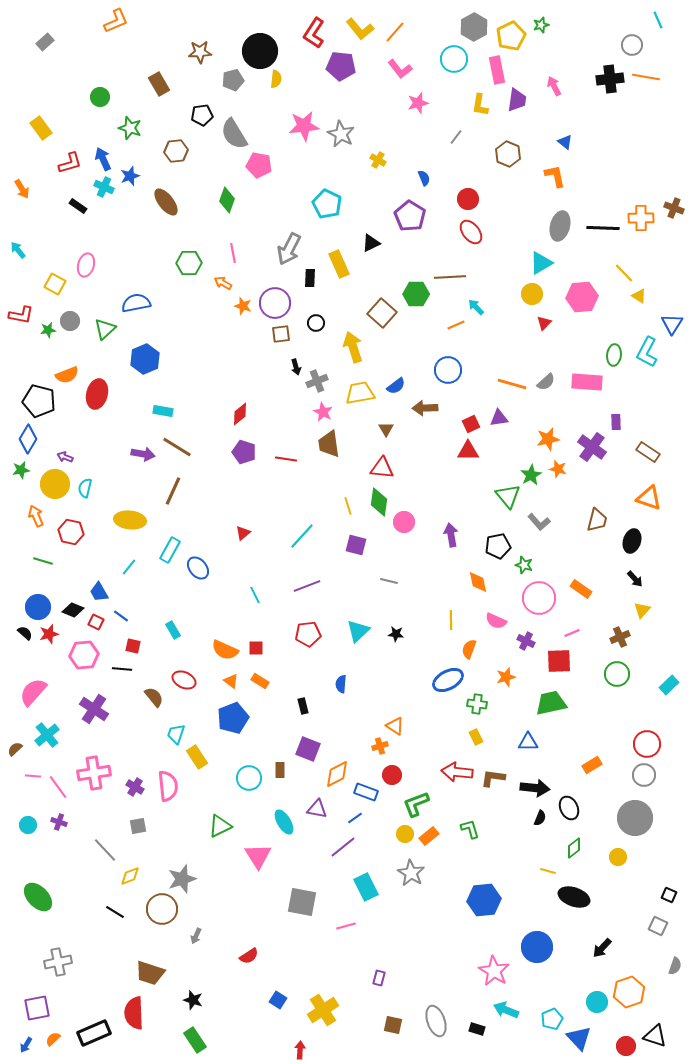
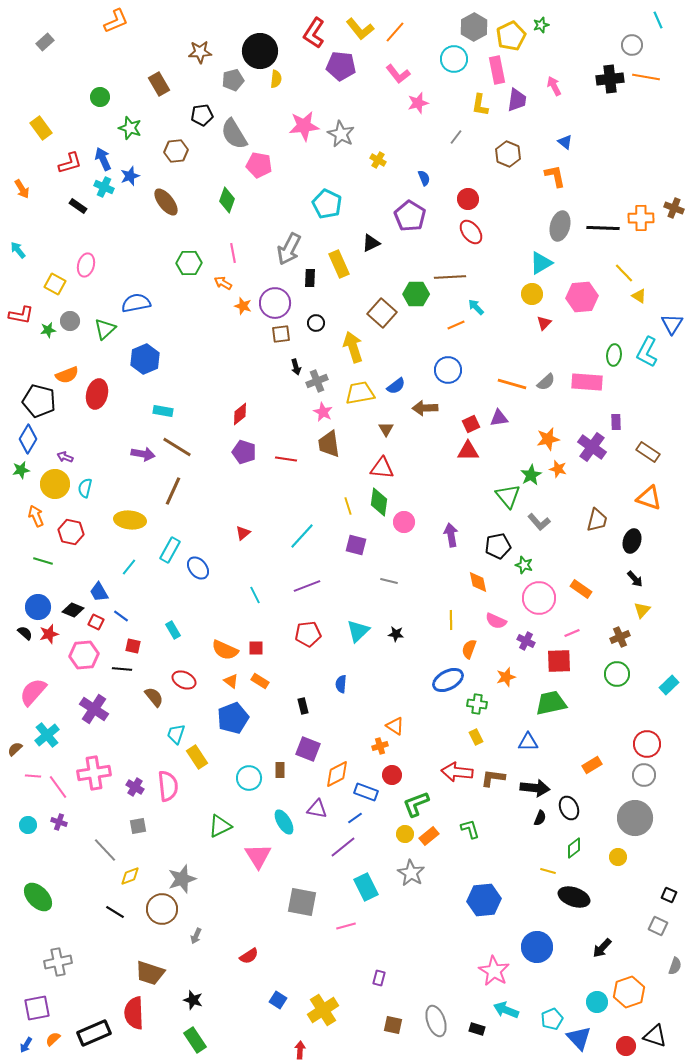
pink L-shape at (400, 69): moved 2 px left, 5 px down
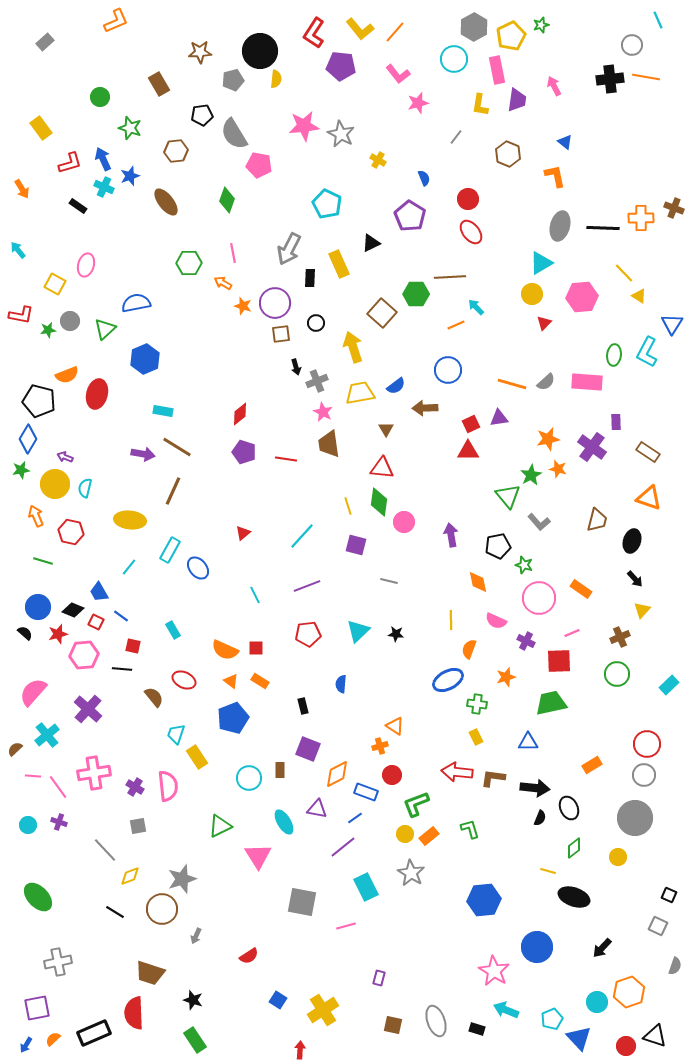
red star at (49, 634): moved 9 px right
purple cross at (94, 709): moved 6 px left; rotated 8 degrees clockwise
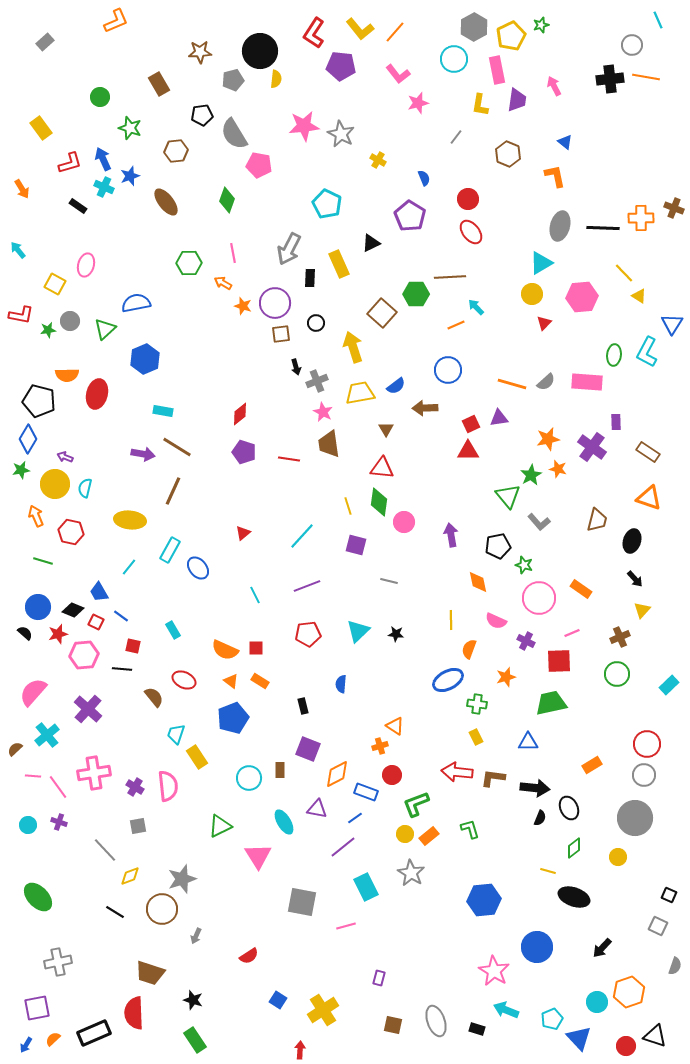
orange semicircle at (67, 375): rotated 20 degrees clockwise
red line at (286, 459): moved 3 px right
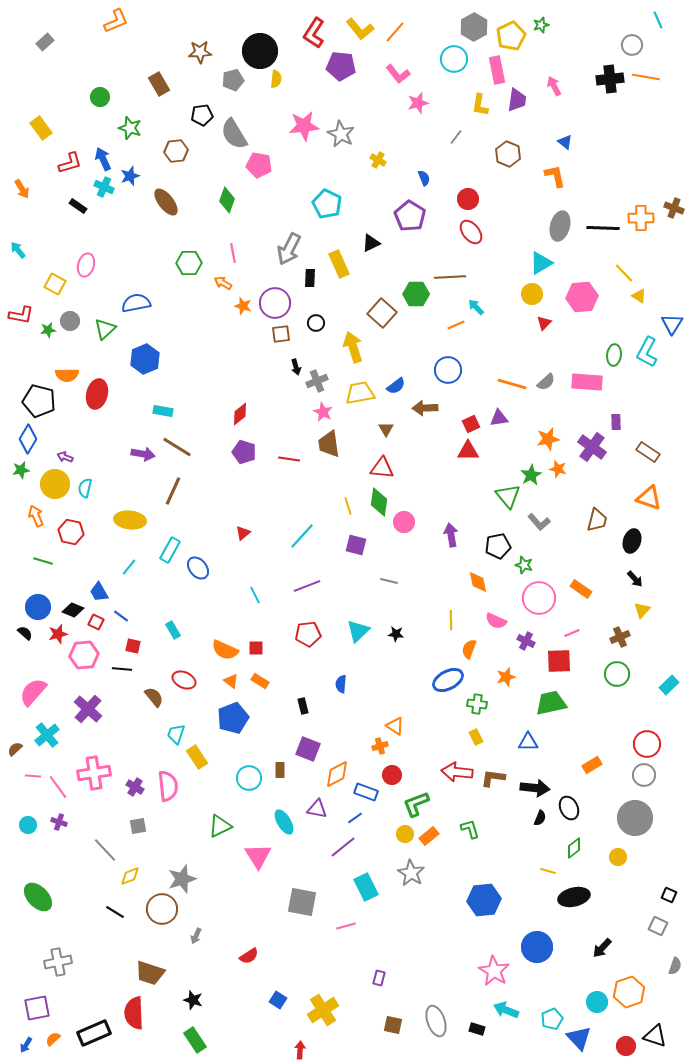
black ellipse at (574, 897): rotated 32 degrees counterclockwise
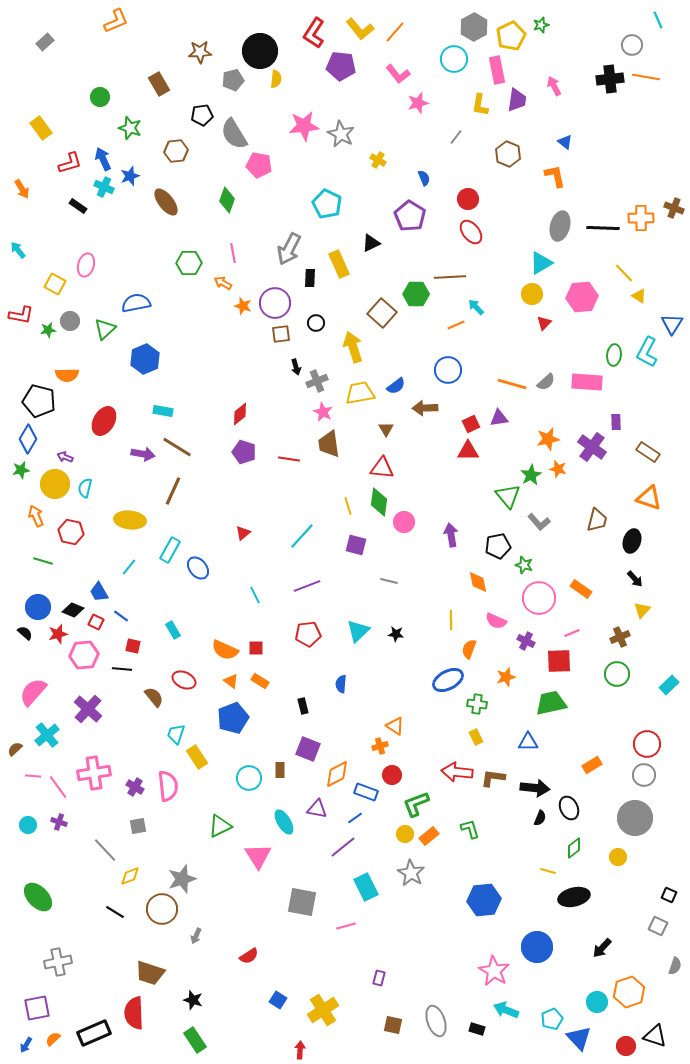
red ellipse at (97, 394): moved 7 px right, 27 px down; rotated 16 degrees clockwise
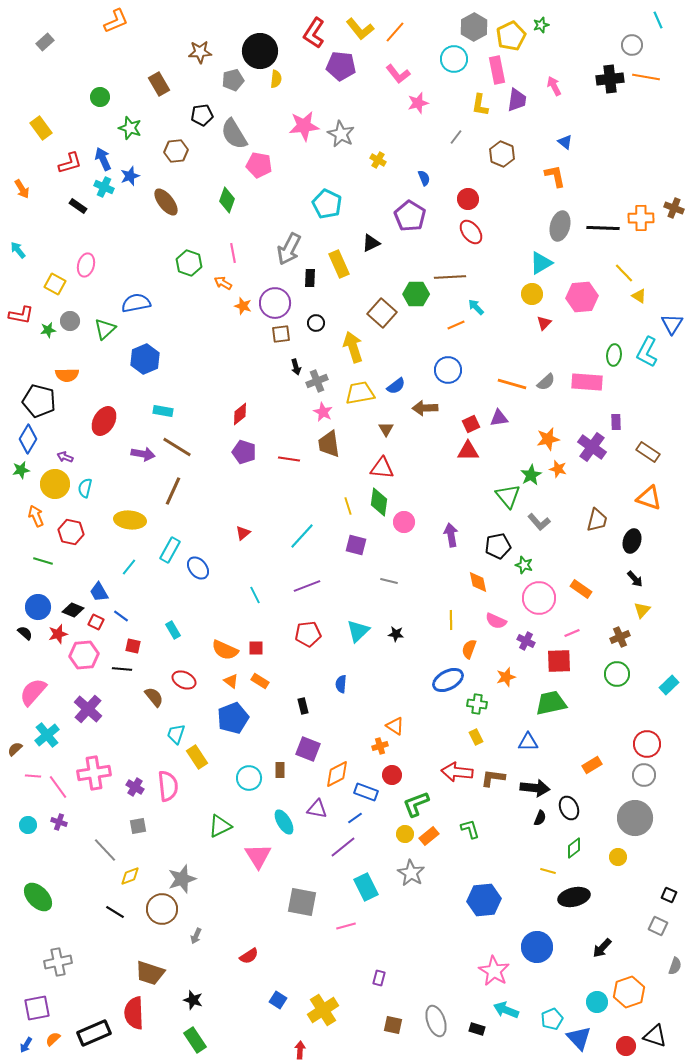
brown hexagon at (508, 154): moved 6 px left
green hexagon at (189, 263): rotated 20 degrees clockwise
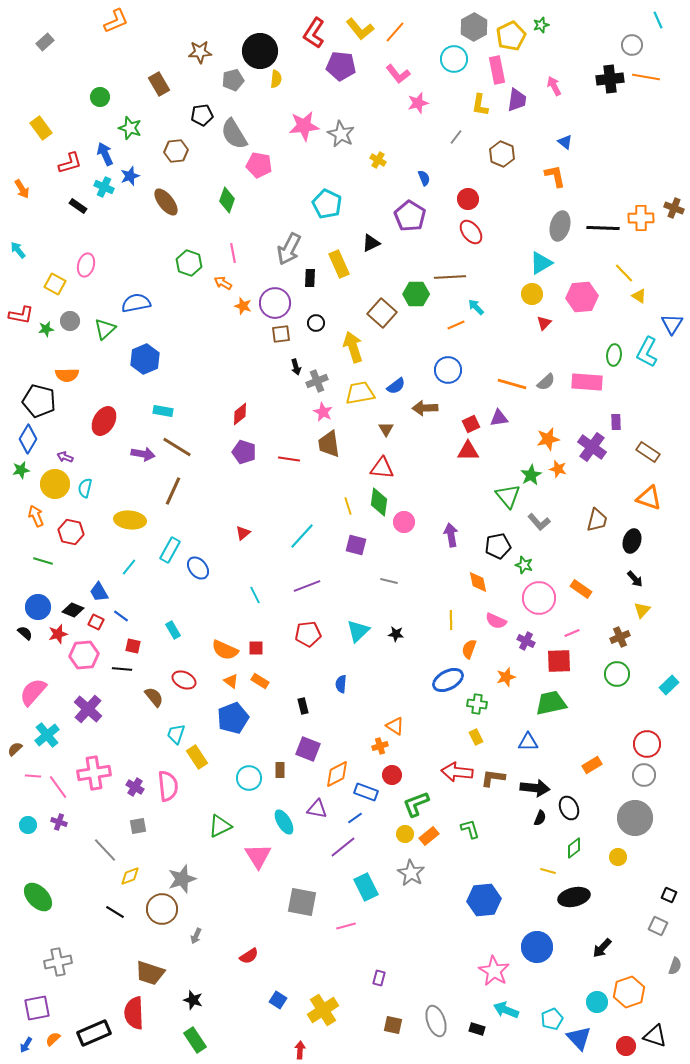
blue arrow at (103, 159): moved 2 px right, 5 px up
green star at (48, 330): moved 2 px left, 1 px up
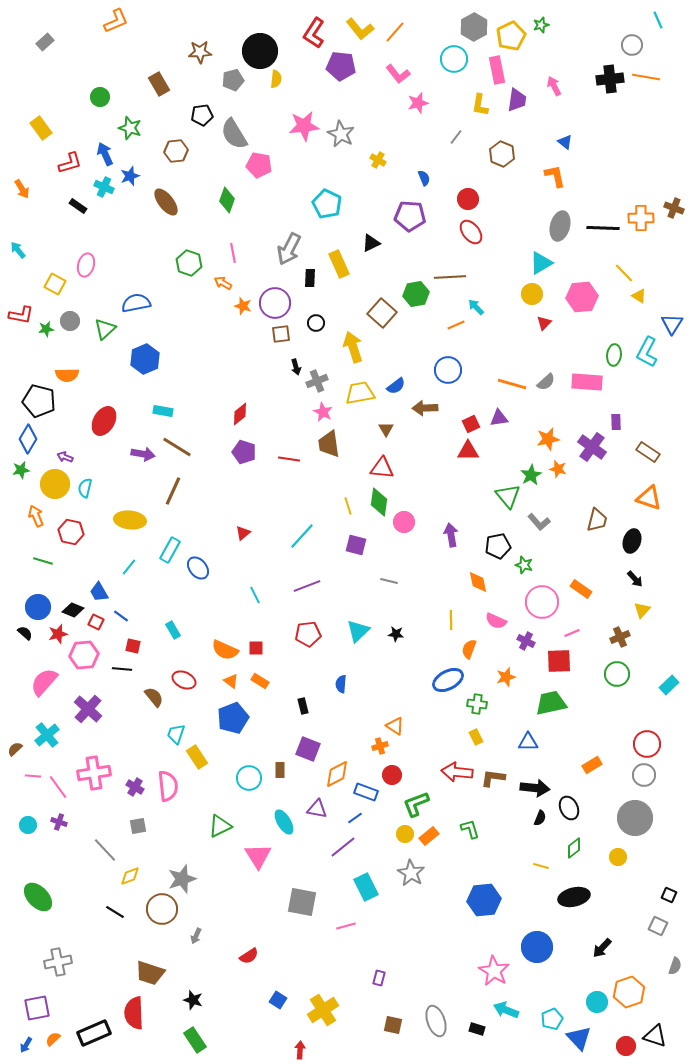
purple pentagon at (410, 216): rotated 28 degrees counterclockwise
green hexagon at (416, 294): rotated 10 degrees counterclockwise
pink circle at (539, 598): moved 3 px right, 4 px down
pink semicircle at (33, 692): moved 11 px right, 10 px up
yellow line at (548, 871): moved 7 px left, 5 px up
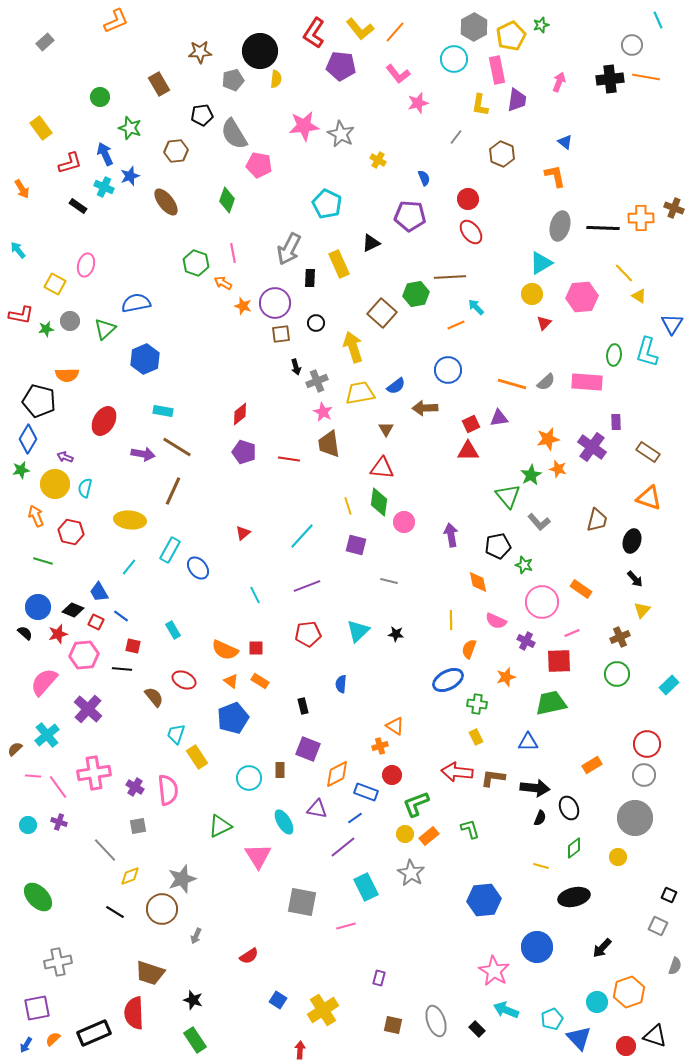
pink arrow at (554, 86): moved 5 px right, 4 px up; rotated 48 degrees clockwise
green hexagon at (189, 263): moved 7 px right
cyan L-shape at (647, 352): rotated 12 degrees counterclockwise
pink semicircle at (168, 786): moved 4 px down
black rectangle at (477, 1029): rotated 28 degrees clockwise
